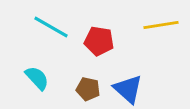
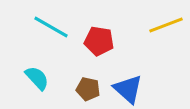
yellow line: moved 5 px right; rotated 12 degrees counterclockwise
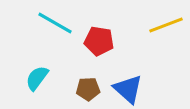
cyan line: moved 4 px right, 4 px up
cyan semicircle: rotated 100 degrees counterclockwise
brown pentagon: rotated 15 degrees counterclockwise
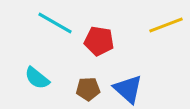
cyan semicircle: rotated 88 degrees counterclockwise
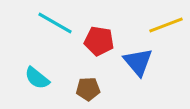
blue triangle: moved 10 px right, 27 px up; rotated 8 degrees clockwise
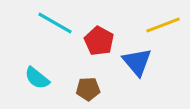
yellow line: moved 3 px left
red pentagon: rotated 20 degrees clockwise
blue triangle: moved 1 px left
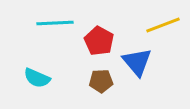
cyan line: rotated 33 degrees counterclockwise
cyan semicircle: rotated 16 degrees counterclockwise
brown pentagon: moved 13 px right, 8 px up
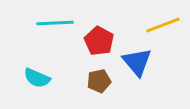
brown pentagon: moved 2 px left; rotated 10 degrees counterclockwise
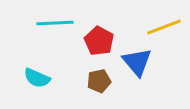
yellow line: moved 1 px right, 2 px down
